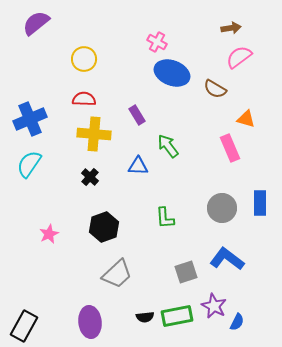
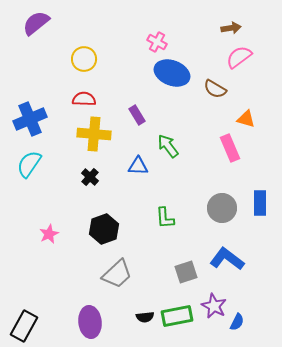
black hexagon: moved 2 px down
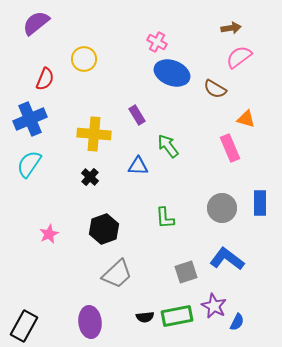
red semicircle: moved 39 px left, 20 px up; rotated 110 degrees clockwise
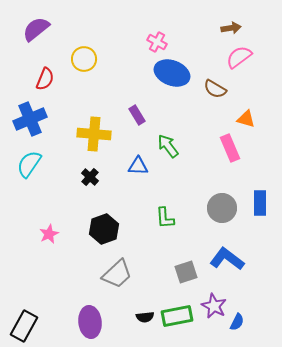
purple semicircle: moved 6 px down
